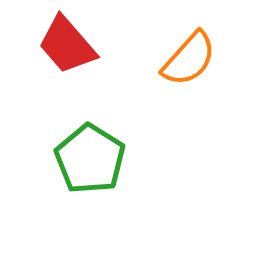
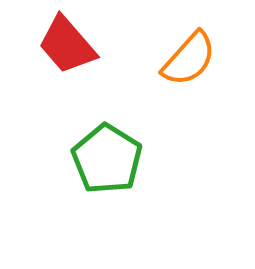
green pentagon: moved 17 px right
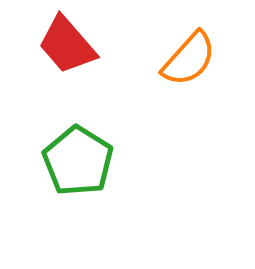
green pentagon: moved 29 px left, 2 px down
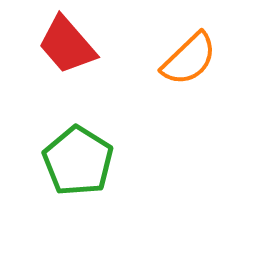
orange semicircle: rotated 4 degrees clockwise
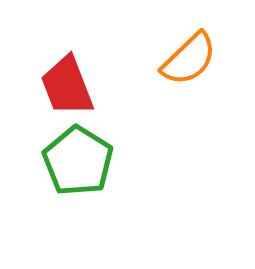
red trapezoid: moved 41 px down; rotated 20 degrees clockwise
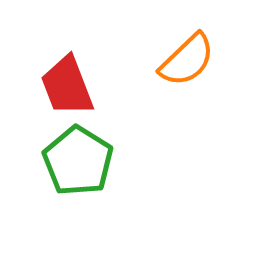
orange semicircle: moved 2 px left, 1 px down
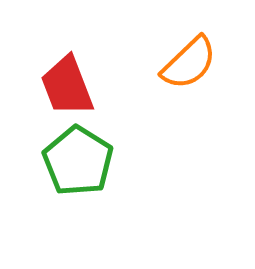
orange semicircle: moved 2 px right, 3 px down
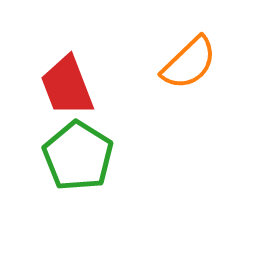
green pentagon: moved 5 px up
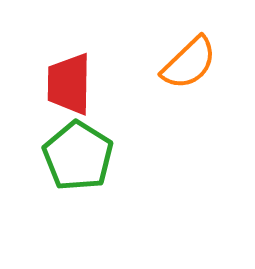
red trapezoid: moved 2 px right, 2 px up; rotated 22 degrees clockwise
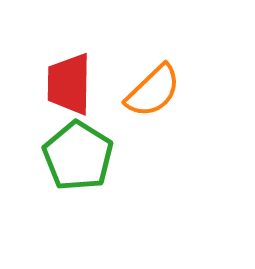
orange semicircle: moved 36 px left, 28 px down
